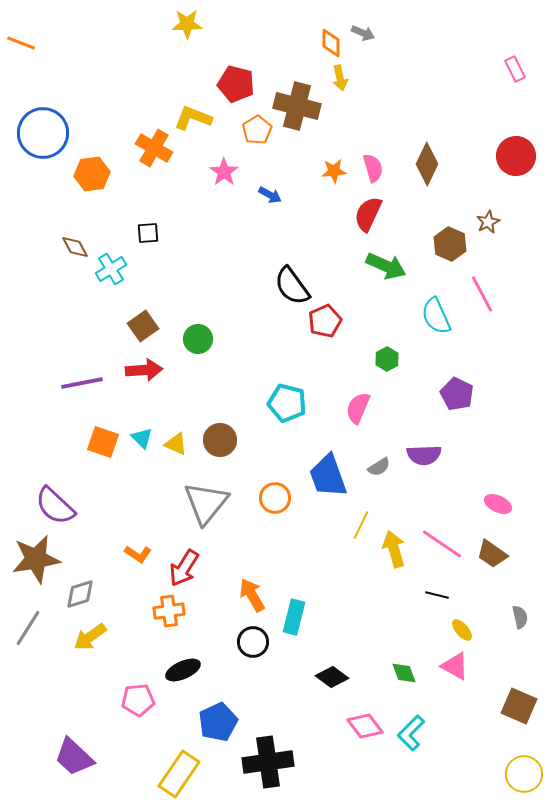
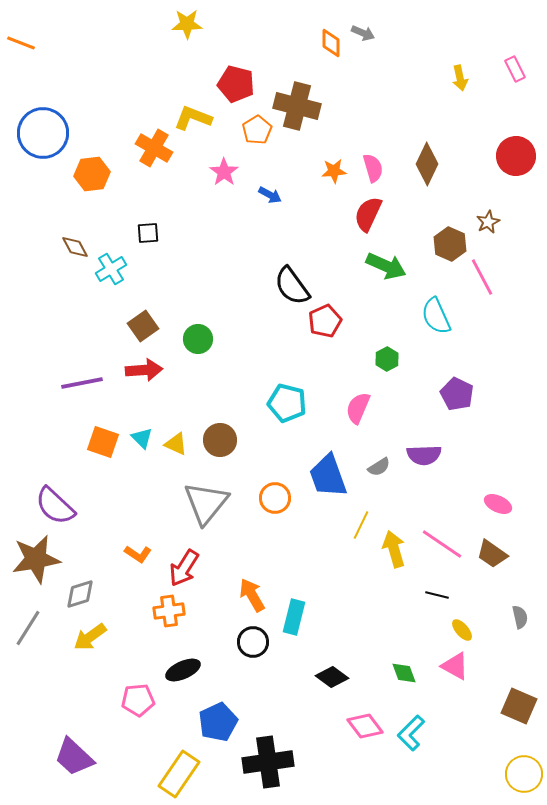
yellow arrow at (340, 78): moved 120 px right
pink line at (482, 294): moved 17 px up
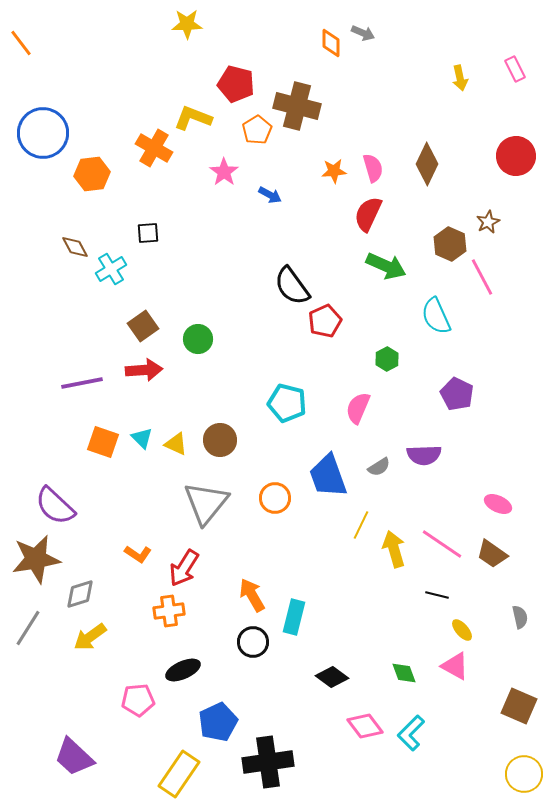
orange line at (21, 43): rotated 32 degrees clockwise
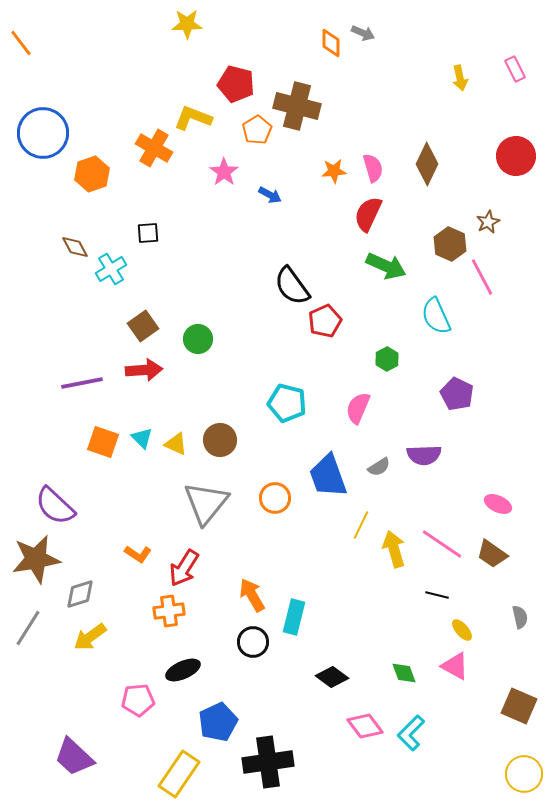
orange hexagon at (92, 174): rotated 12 degrees counterclockwise
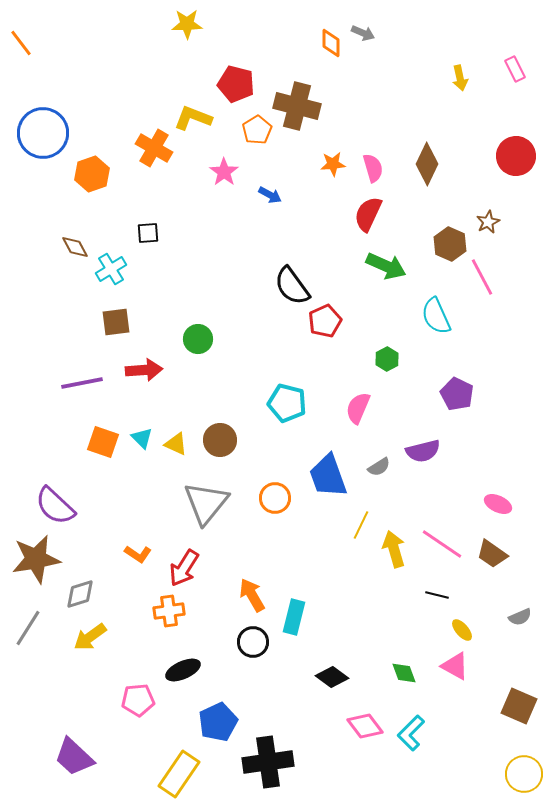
orange star at (334, 171): moved 1 px left, 7 px up
brown square at (143, 326): moved 27 px left, 4 px up; rotated 28 degrees clockwise
purple semicircle at (424, 455): moved 1 px left, 4 px up; rotated 12 degrees counterclockwise
gray semicircle at (520, 617): rotated 80 degrees clockwise
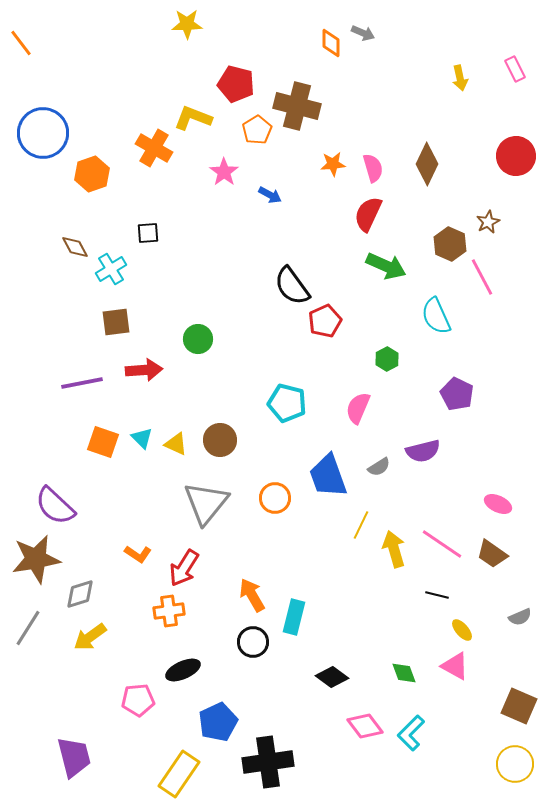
purple trapezoid at (74, 757): rotated 147 degrees counterclockwise
yellow circle at (524, 774): moved 9 px left, 10 px up
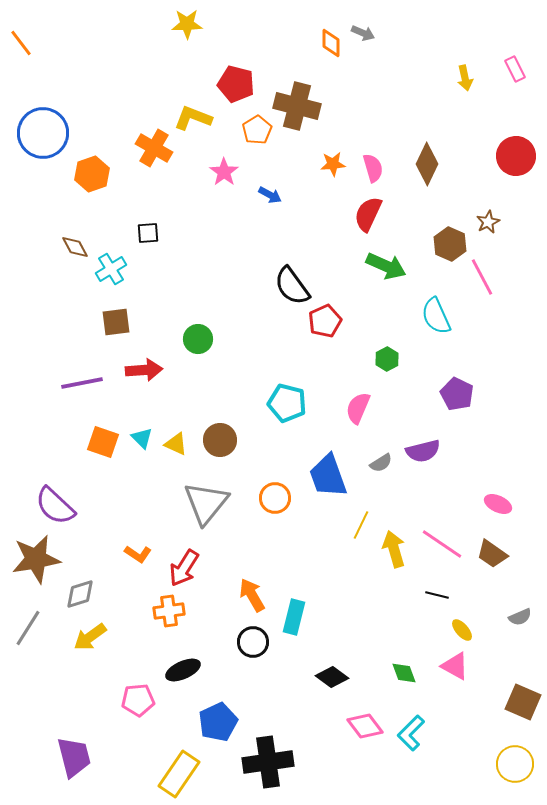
yellow arrow at (460, 78): moved 5 px right
gray semicircle at (379, 467): moved 2 px right, 4 px up
brown square at (519, 706): moved 4 px right, 4 px up
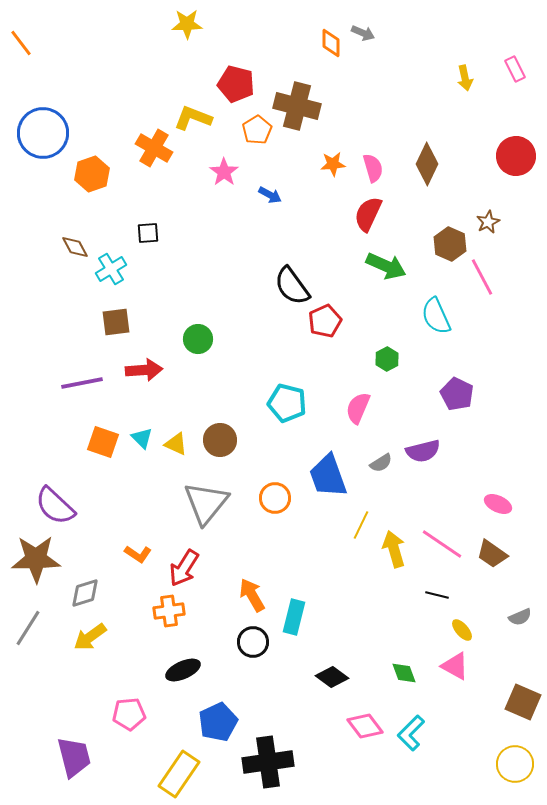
brown star at (36, 559): rotated 9 degrees clockwise
gray diamond at (80, 594): moved 5 px right, 1 px up
pink pentagon at (138, 700): moved 9 px left, 14 px down
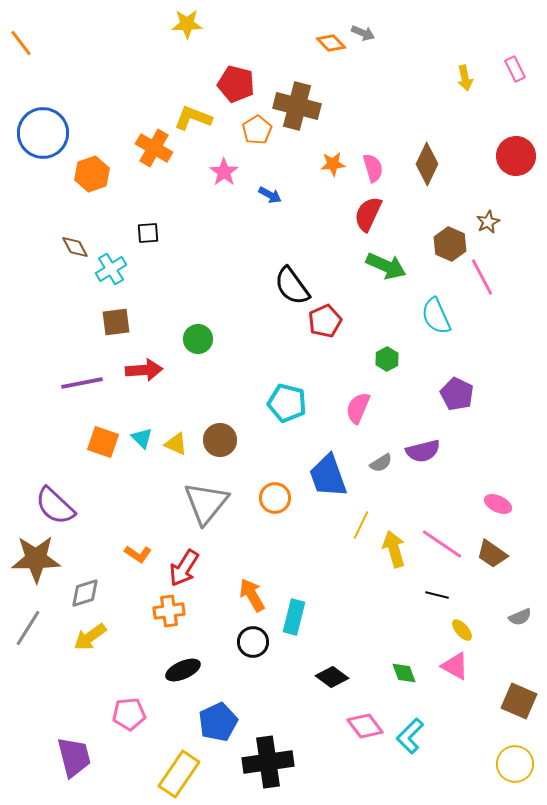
orange diamond at (331, 43): rotated 44 degrees counterclockwise
brown square at (523, 702): moved 4 px left, 1 px up
cyan L-shape at (411, 733): moved 1 px left, 3 px down
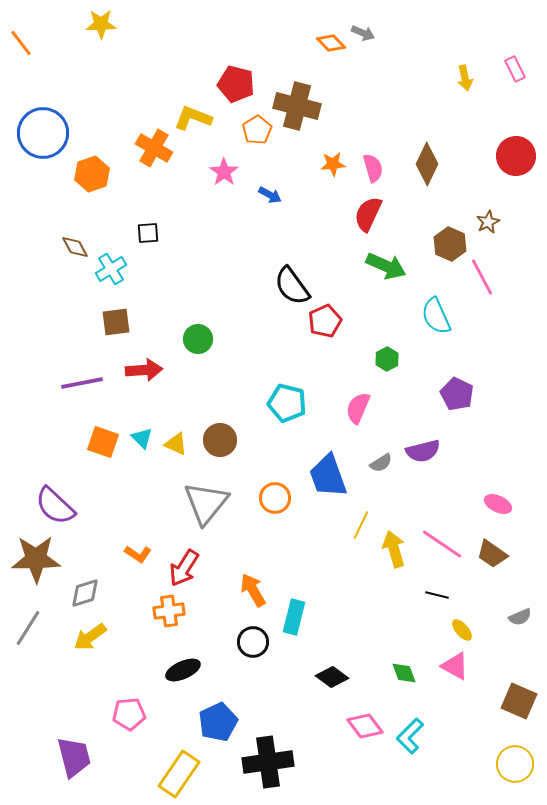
yellow star at (187, 24): moved 86 px left
orange arrow at (252, 595): moved 1 px right, 5 px up
